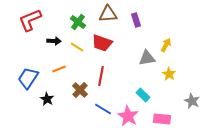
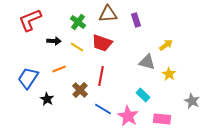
yellow arrow: rotated 24 degrees clockwise
gray triangle: moved 4 px down; rotated 24 degrees clockwise
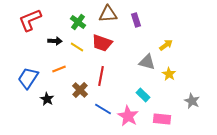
black arrow: moved 1 px right
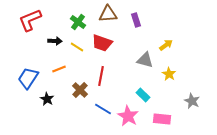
gray triangle: moved 2 px left, 2 px up
